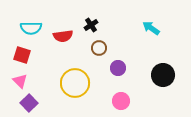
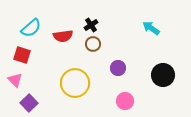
cyan semicircle: rotated 40 degrees counterclockwise
brown circle: moved 6 px left, 4 px up
pink triangle: moved 5 px left, 1 px up
pink circle: moved 4 px right
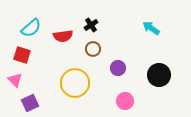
brown circle: moved 5 px down
black circle: moved 4 px left
purple square: moved 1 px right; rotated 18 degrees clockwise
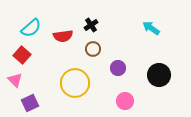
red square: rotated 24 degrees clockwise
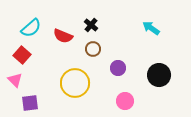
black cross: rotated 16 degrees counterclockwise
red semicircle: rotated 30 degrees clockwise
purple square: rotated 18 degrees clockwise
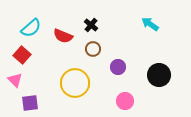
cyan arrow: moved 1 px left, 4 px up
purple circle: moved 1 px up
